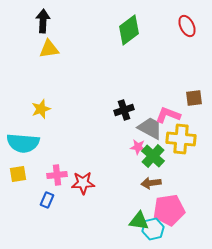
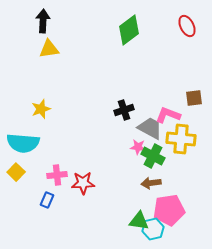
green cross: rotated 15 degrees counterclockwise
yellow square: moved 2 px left, 2 px up; rotated 36 degrees counterclockwise
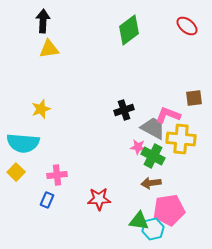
red ellipse: rotated 25 degrees counterclockwise
gray trapezoid: moved 3 px right
red star: moved 16 px right, 16 px down
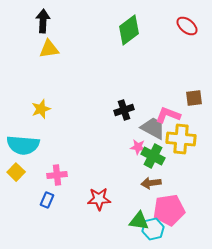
cyan semicircle: moved 2 px down
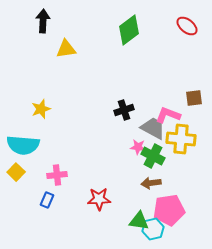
yellow triangle: moved 17 px right
